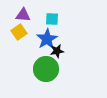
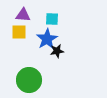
yellow square: rotated 35 degrees clockwise
green circle: moved 17 px left, 11 px down
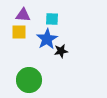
black star: moved 4 px right
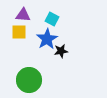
cyan square: rotated 24 degrees clockwise
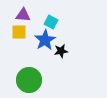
cyan square: moved 1 px left, 3 px down
blue star: moved 2 px left, 1 px down
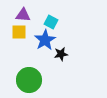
black star: moved 3 px down
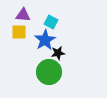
black star: moved 3 px left, 1 px up
green circle: moved 20 px right, 8 px up
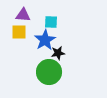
cyan square: rotated 24 degrees counterclockwise
